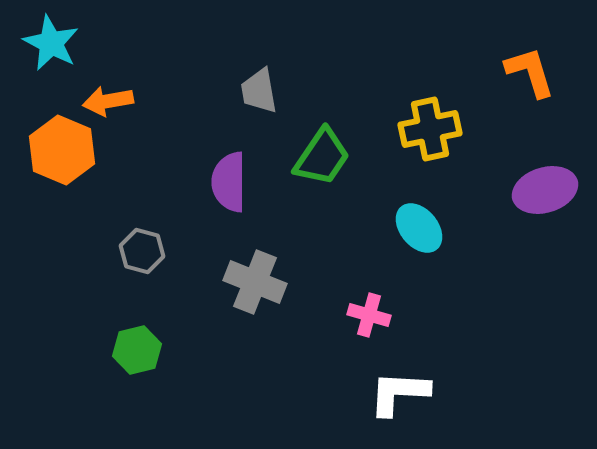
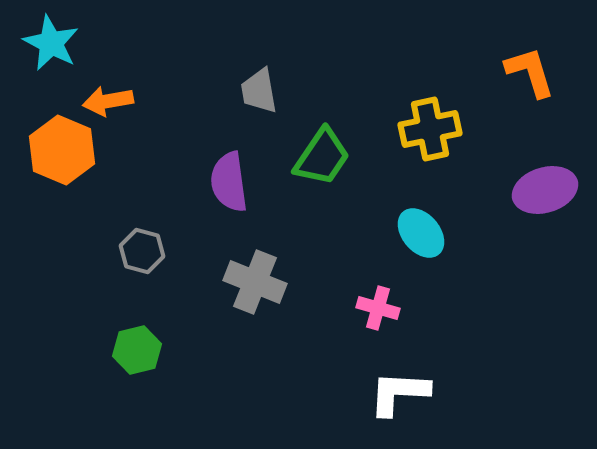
purple semicircle: rotated 8 degrees counterclockwise
cyan ellipse: moved 2 px right, 5 px down
pink cross: moved 9 px right, 7 px up
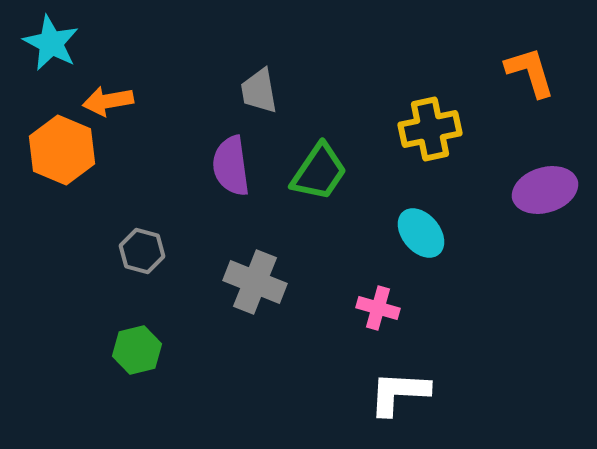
green trapezoid: moved 3 px left, 15 px down
purple semicircle: moved 2 px right, 16 px up
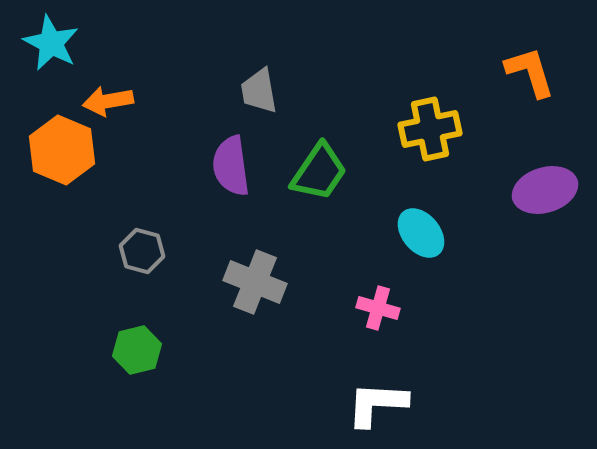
white L-shape: moved 22 px left, 11 px down
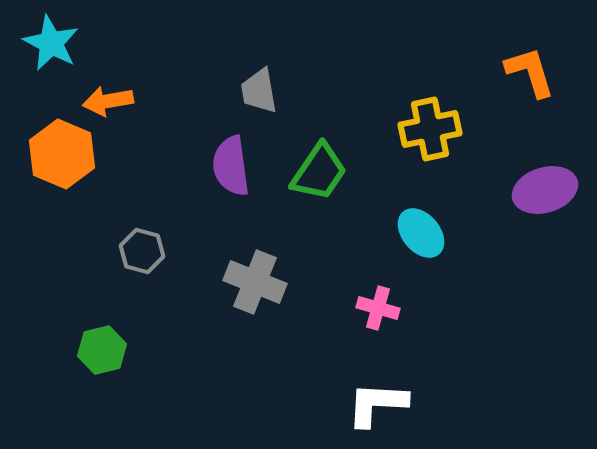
orange hexagon: moved 4 px down
green hexagon: moved 35 px left
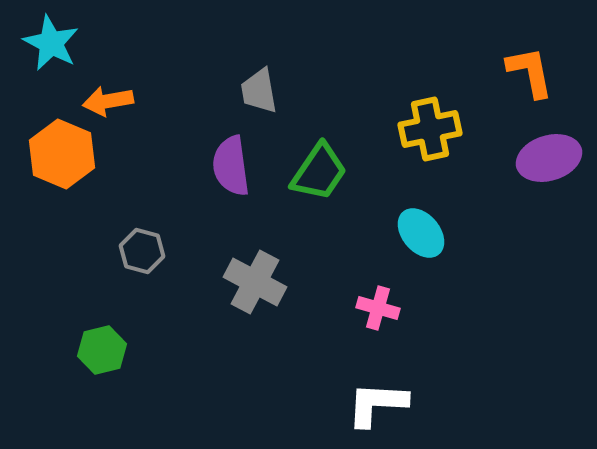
orange L-shape: rotated 6 degrees clockwise
purple ellipse: moved 4 px right, 32 px up
gray cross: rotated 6 degrees clockwise
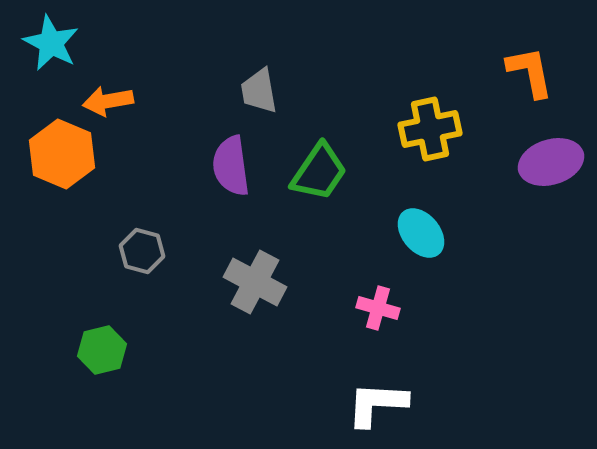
purple ellipse: moved 2 px right, 4 px down
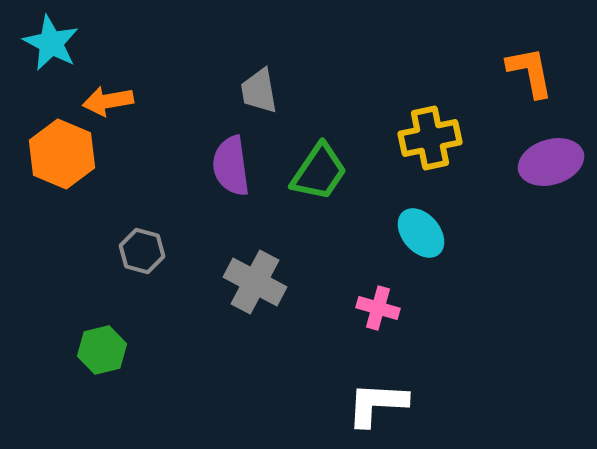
yellow cross: moved 9 px down
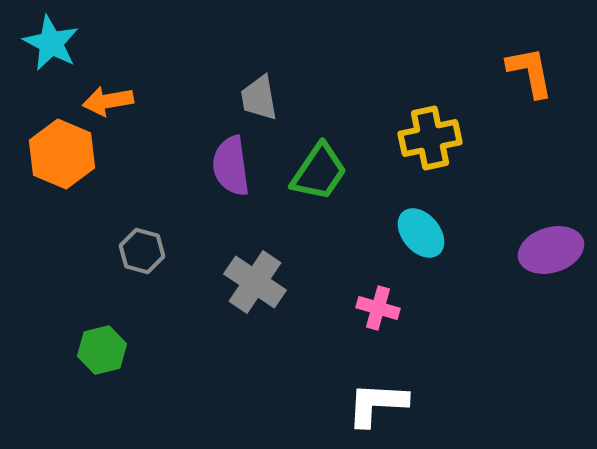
gray trapezoid: moved 7 px down
purple ellipse: moved 88 px down
gray cross: rotated 6 degrees clockwise
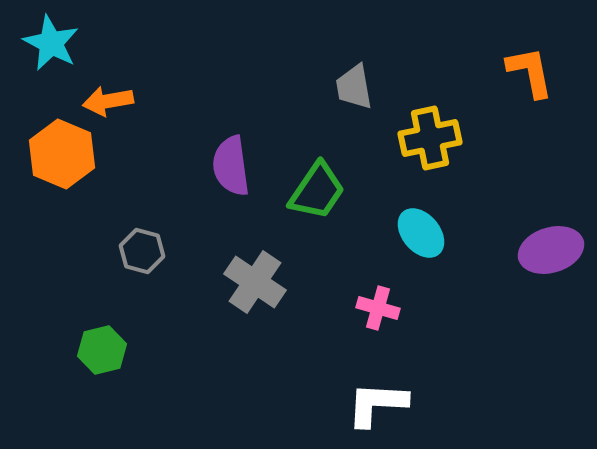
gray trapezoid: moved 95 px right, 11 px up
green trapezoid: moved 2 px left, 19 px down
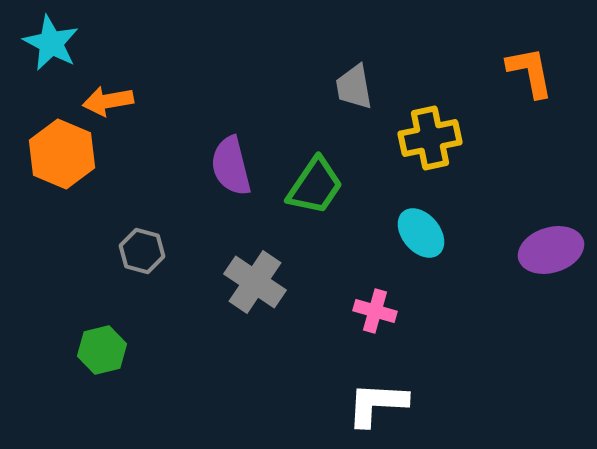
purple semicircle: rotated 6 degrees counterclockwise
green trapezoid: moved 2 px left, 5 px up
pink cross: moved 3 px left, 3 px down
